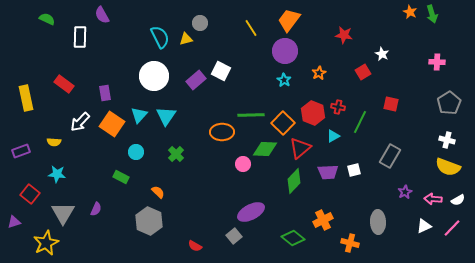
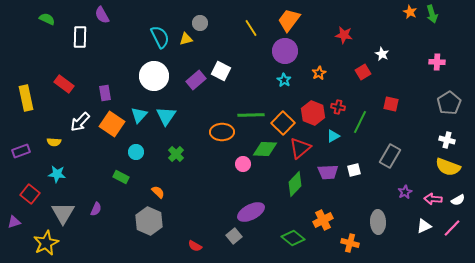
green diamond at (294, 181): moved 1 px right, 3 px down
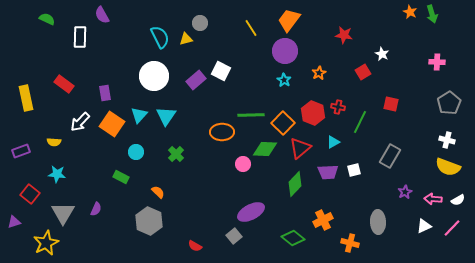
cyan triangle at (333, 136): moved 6 px down
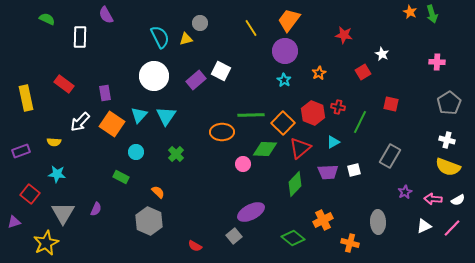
purple semicircle at (102, 15): moved 4 px right
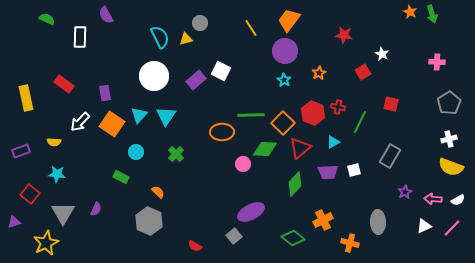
white cross at (447, 140): moved 2 px right, 1 px up; rotated 28 degrees counterclockwise
yellow semicircle at (448, 167): moved 3 px right
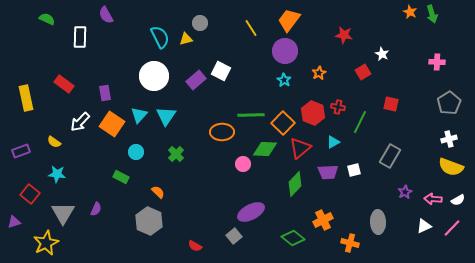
yellow semicircle at (54, 142): rotated 32 degrees clockwise
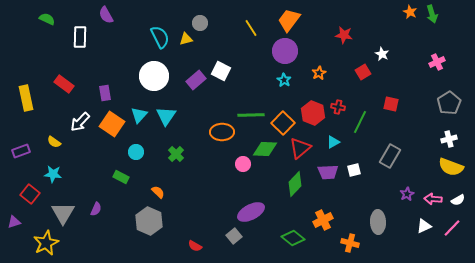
pink cross at (437, 62): rotated 28 degrees counterclockwise
cyan star at (57, 174): moved 4 px left
purple star at (405, 192): moved 2 px right, 2 px down
